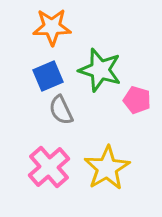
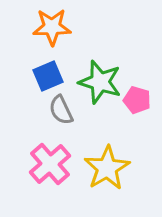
green star: moved 12 px down
pink cross: moved 1 px right, 3 px up
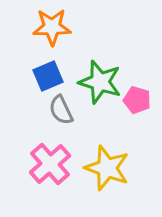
yellow star: rotated 21 degrees counterclockwise
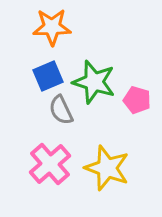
green star: moved 6 px left
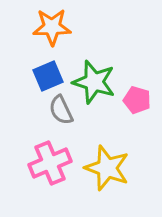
pink cross: moved 1 px up; rotated 18 degrees clockwise
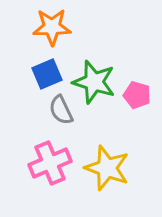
blue square: moved 1 px left, 2 px up
pink pentagon: moved 5 px up
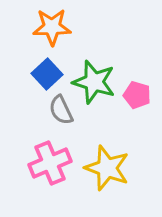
blue square: rotated 20 degrees counterclockwise
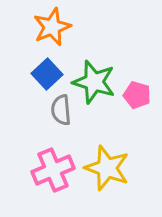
orange star: rotated 21 degrees counterclockwise
gray semicircle: rotated 20 degrees clockwise
pink cross: moved 3 px right, 7 px down
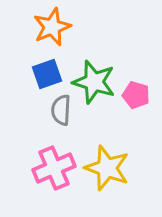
blue square: rotated 24 degrees clockwise
pink pentagon: moved 1 px left
gray semicircle: rotated 8 degrees clockwise
pink cross: moved 1 px right, 2 px up
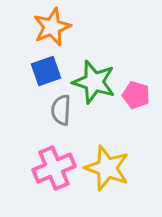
blue square: moved 1 px left, 3 px up
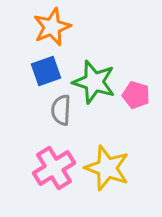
pink cross: rotated 9 degrees counterclockwise
